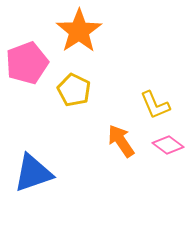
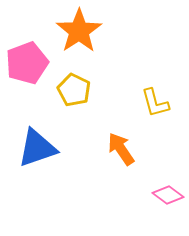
yellow L-shape: moved 2 px up; rotated 8 degrees clockwise
orange arrow: moved 8 px down
pink diamond: moved 50 px down
blue triangle: moved 4 px right, 25 px up
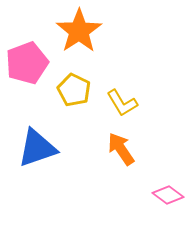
yellow L-shape: moved 33 px left; rotated 16 degrees counterclockwise
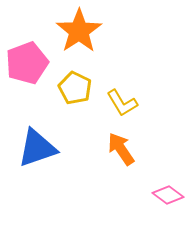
yellow pentagon: moved 1 px right, 2 px up
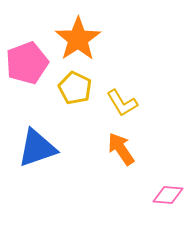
orange star: moved 1 px left, 8 px down
pink diamond: rotated 32 degrees counterclockwise
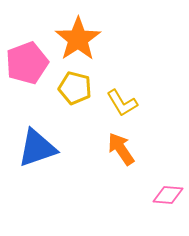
yellow pentagon: rotated 12 degrees counterclockwise
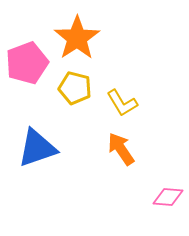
orange star: moved 1 px left, 1 px up
pink diamond: moved 2 px down
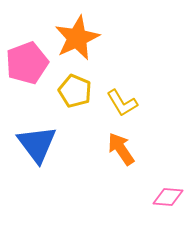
orange star: rotated 9 degrees clockwise
yellow pentagon: moved 3 px down; rotated 8 degrees clockwise
blue triangle: moved 4 px up; rotated 48 degrees counterclockwise
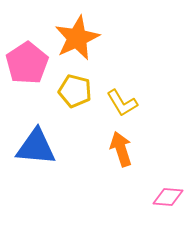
pink pentagon: rotated 12 degrees counterclockwise
yellow pentagon: rotated 8 degrees counterclockwise
blue triangle: moved 1 px left, 3 px down; rotated 48 degrees counterclockwise
orange arrow: rotated 16 degrees clockwise
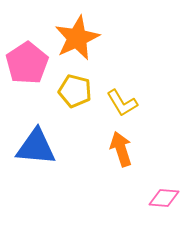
pink diamond: moved 4 px left, 1 px down
